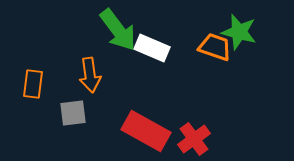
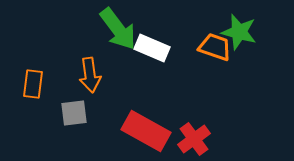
green arrow: moved 1 px up
gray square: moved 1 px right
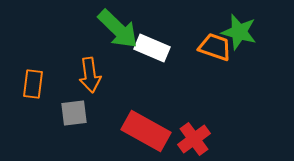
green arrow: rotated 9 degrees counterclockwise
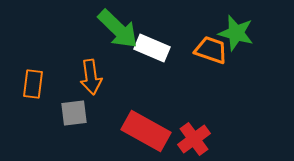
green star: moved 3 px left, 1 px down
orange trapezoid: moved 4 px left, 3 px down
orange arrow: moved 1 px right, 2 px down
